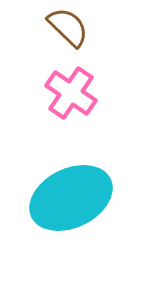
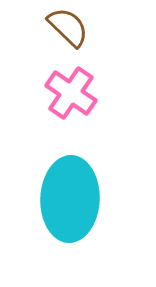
cyan ellipse: moved 1 px left, 1 px down; rotated 62 degrees counterclockwise
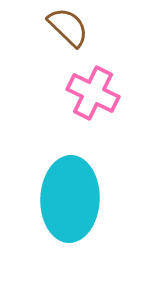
pink cross: moved 22 px right; rotated 9 degrees counterclockwise
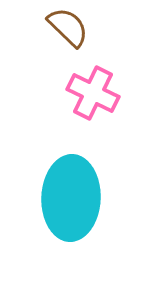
cyan ellipse: moved 1 px right, 1 px up
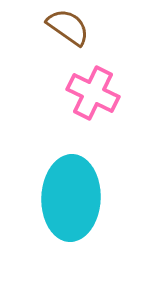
brown semicircle: rotated 9 degrees counterclockwise
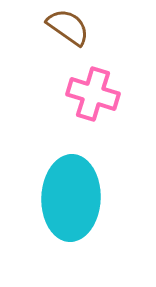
pink cross: moved 1 px down; rotated 9 degrees counterclockwise
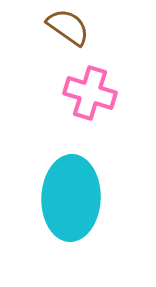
pink cross: moved 3 px left, 1 px up
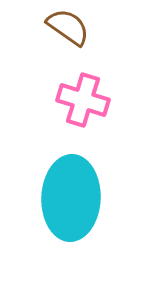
pink cross: moved 7 px left, 7 px down
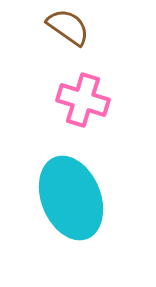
cyan ellipse: rotated 24 degrees counterclockwise
